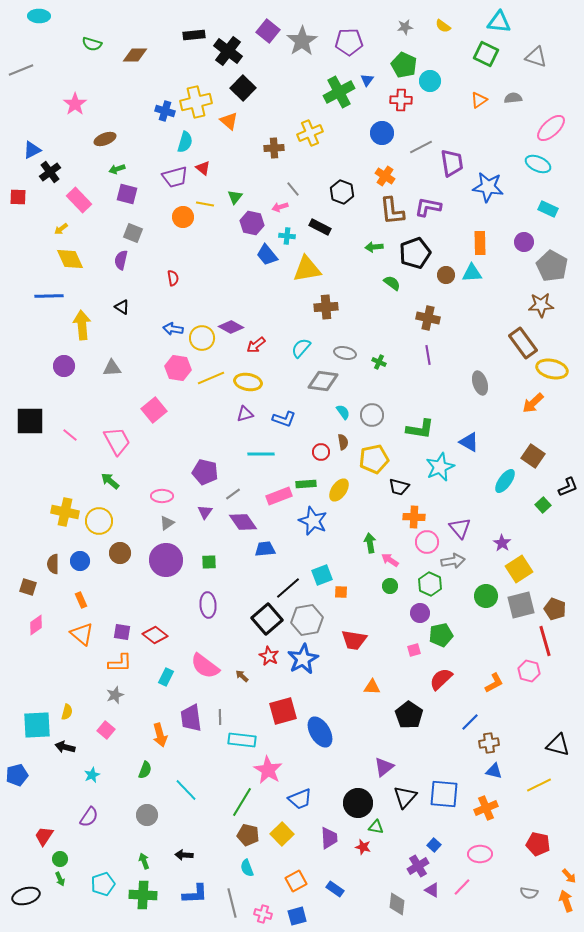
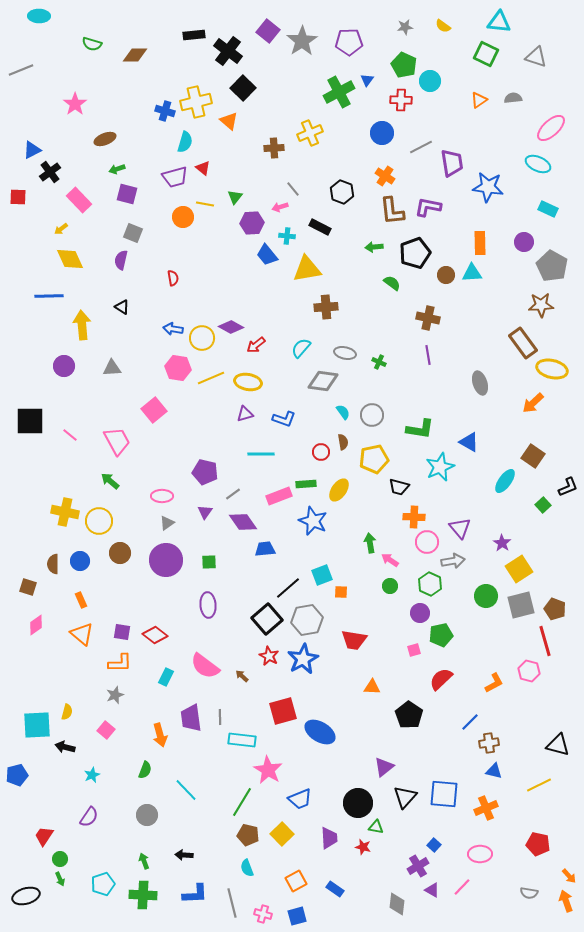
purple hexagon at (252, 223): rotated 15 degrees counterclockwise
blue ellipse at (320, 732): rotated 28 degrees counterclockwise
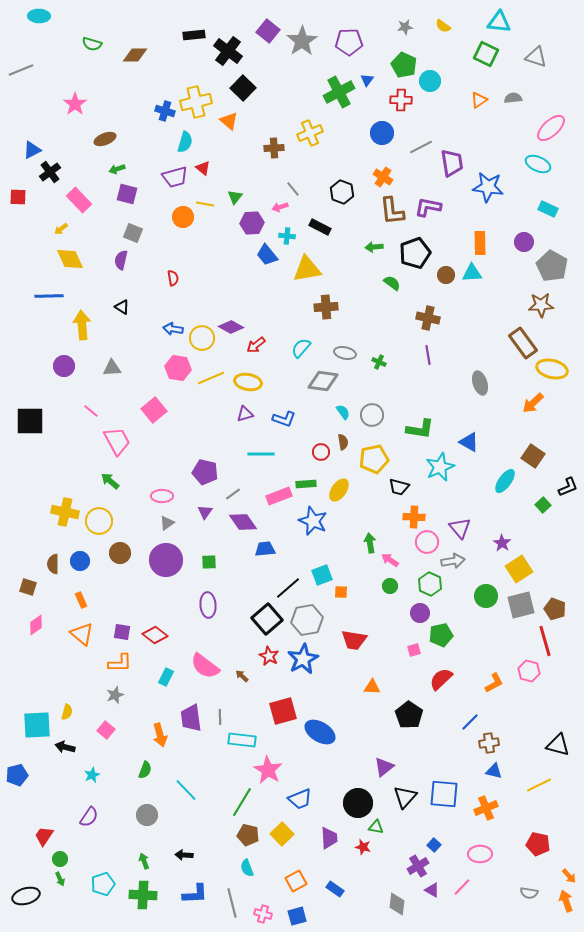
orange cross at (385, 176): moved 2 px left, 1 px down
pink line at (70, 435): moved 21 px right, 24 px up
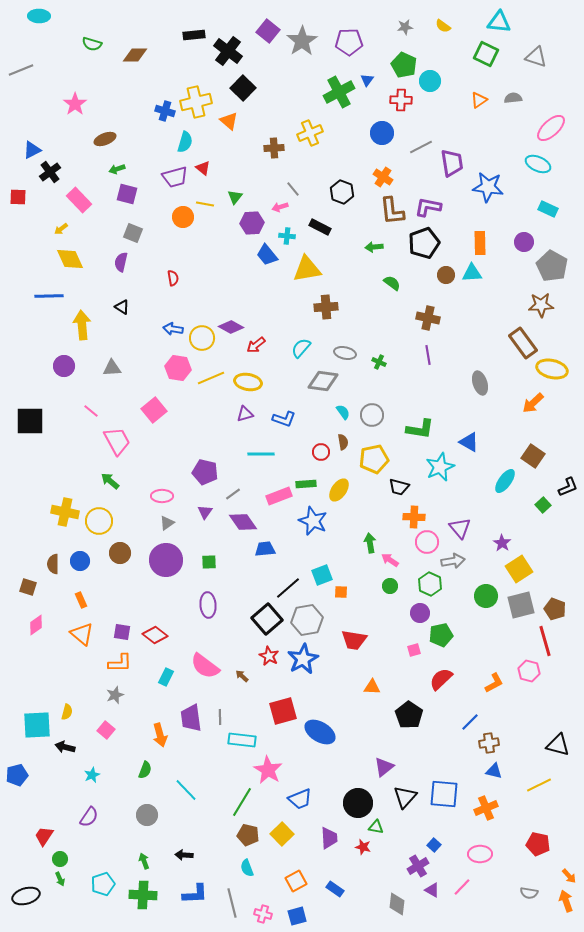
black pentagon at (415, 253): moved 9 px right, 10 px up
purple semicircle at (121, 260): moved 2 px down
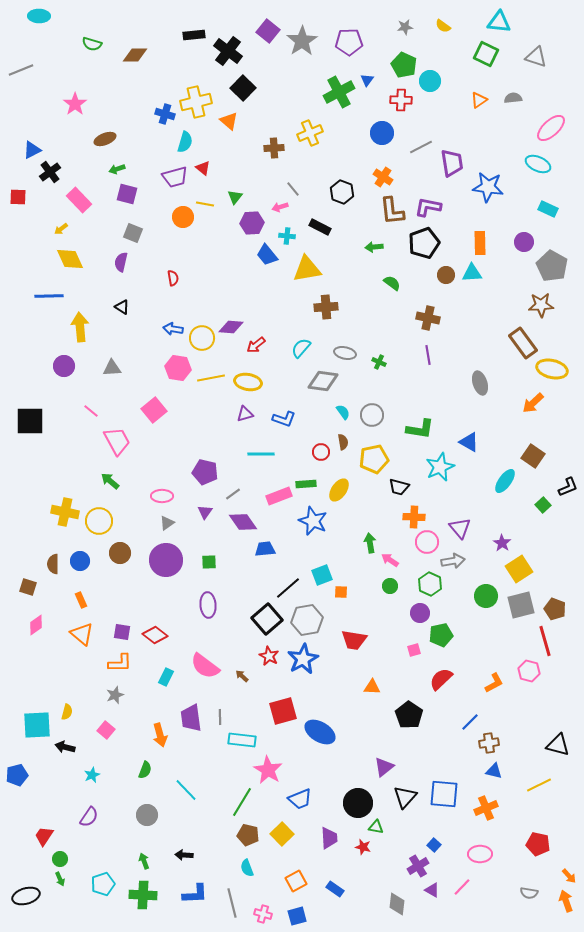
blue cross at (165, 111): moved 3 px down
yellow arrow at (82, 325): moved 2 px left, 2 px down
purple diamond at (231, 327): rotated 25 degrees counterclockwise
yellow line at (211, 378): rotated 12 degrees clockwise
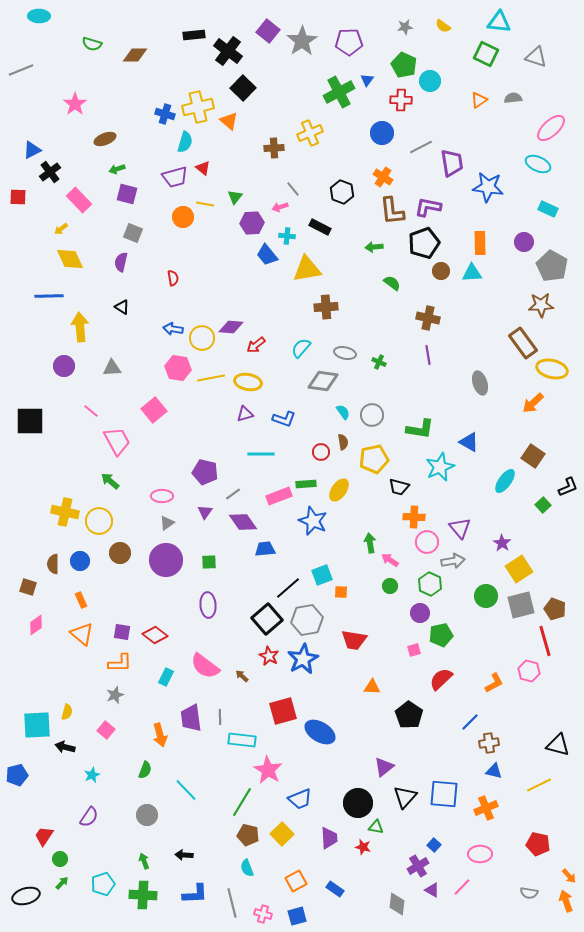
yellow cross at (196, 102): moved 2 px right, 5 px down
brown circle at (446, 275): moved 5 px left, 4 px up
green arrow at (60, 879): moved 2 px right, 4 px down; rotated 112 degrees counterclockwise
